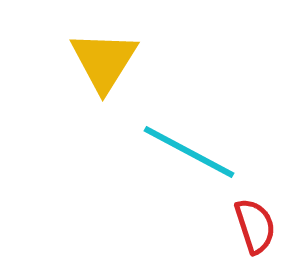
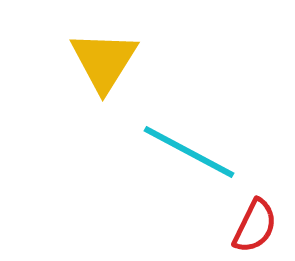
red semicircle: rotated 44 degrees clockwise
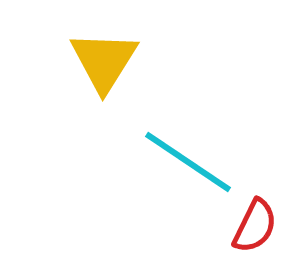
cyan line: moved 1 px left, 10 px down; rotated 6 degrees clockwise
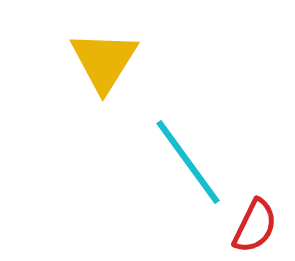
cyan line: rotated 20 degrees clockwise
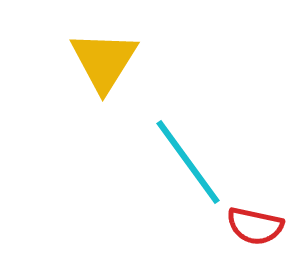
red semicircle: rotated 76 degrees clockwise
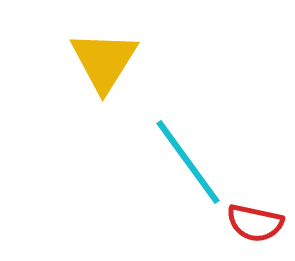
red semicircle: moved 3 px up
